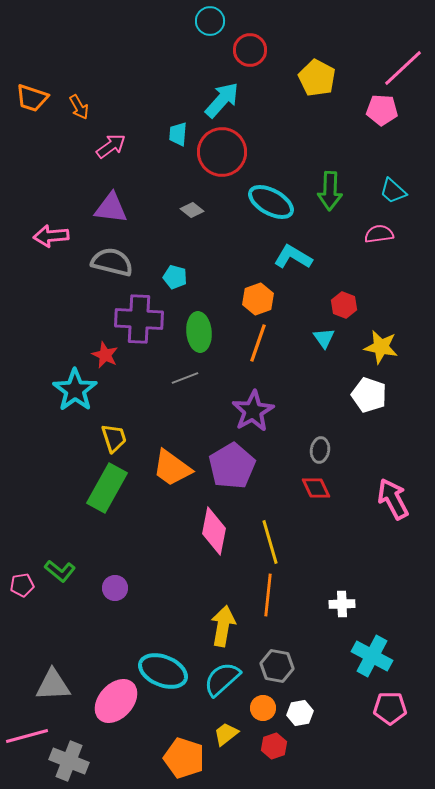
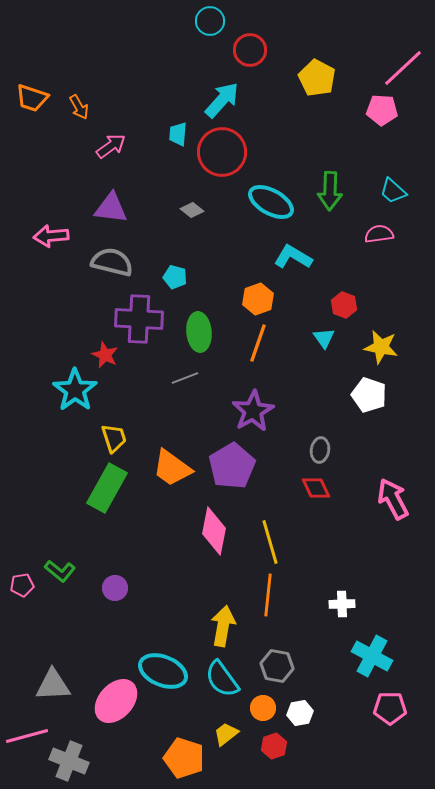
cyan semicircle at (222, 679): rotated 84 degrees counterclockwise
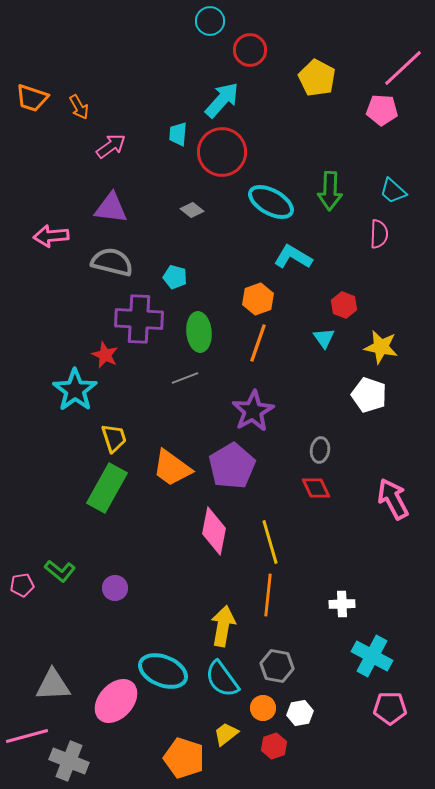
pink semicircle at (379, 234): rotated 100 degrees clockwise
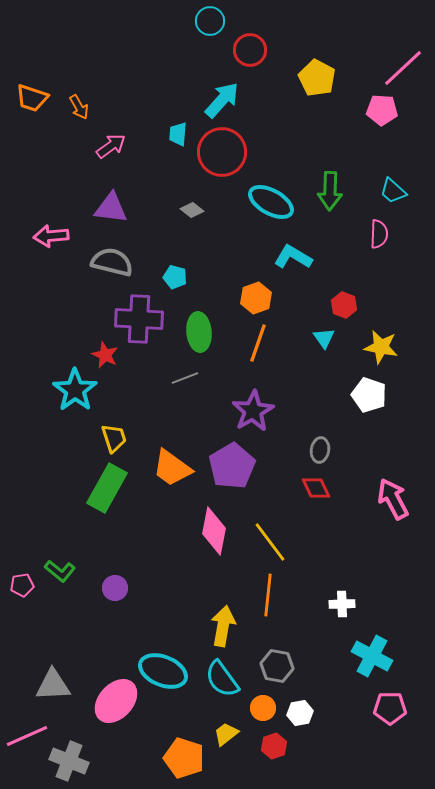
orange hexagon at (258, 299): moved 2 px left, 1 px up
yellow line at (270, 542): rotated 21 degrees counterclockwise
pink line at (27, 736): rotated 9 degrees counterclockwise
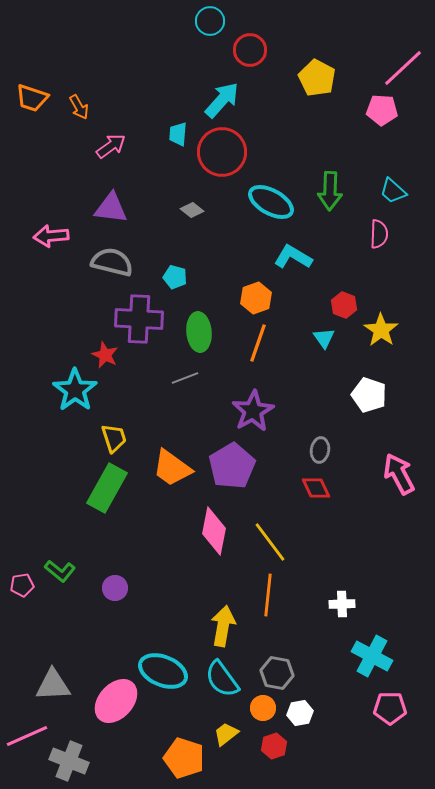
yellow star at (381, 347): moved 17 px up; rotated 24 degrees clockwise
pink arrow at (393, 499): moved 6 px right, 25 px up
gray hexagon at (277, 666): moved 7 px down
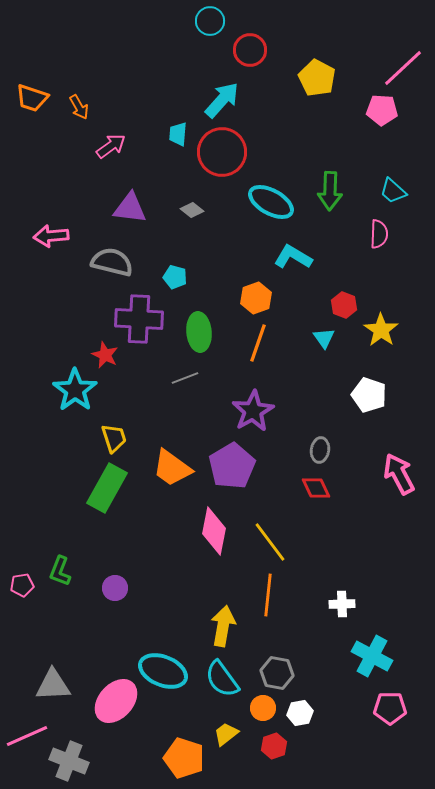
purple triangle at (111, 208): moved 19 px right
green L-shape at (60, 571): rotated 72 degrees clockwise
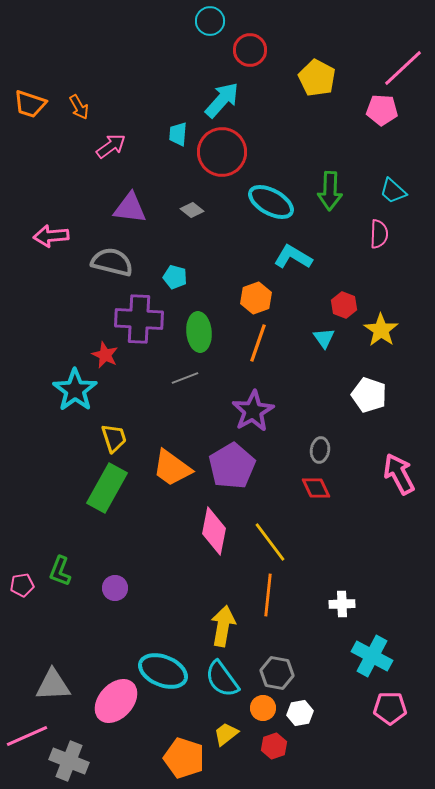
orange trapezoid at (32, 98): moved 2 px left, 6 px down
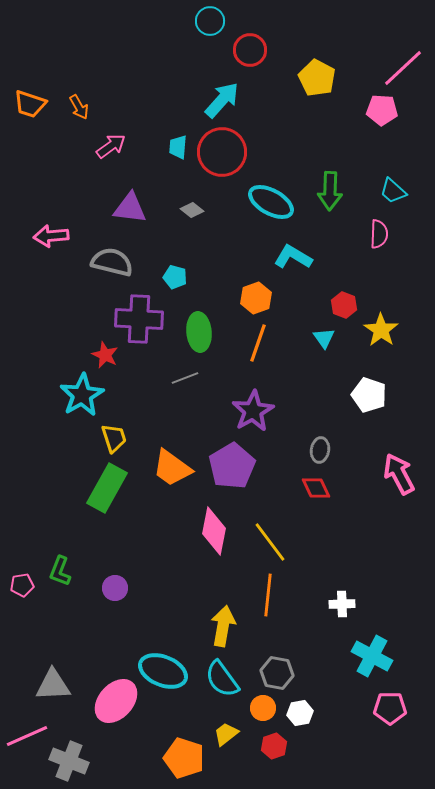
cyan trapezoid at (178, 134): moved 13 px down
cyan star at (75, 390): moved 7 px right, 5 px down; rotated 6 degrees clockwise
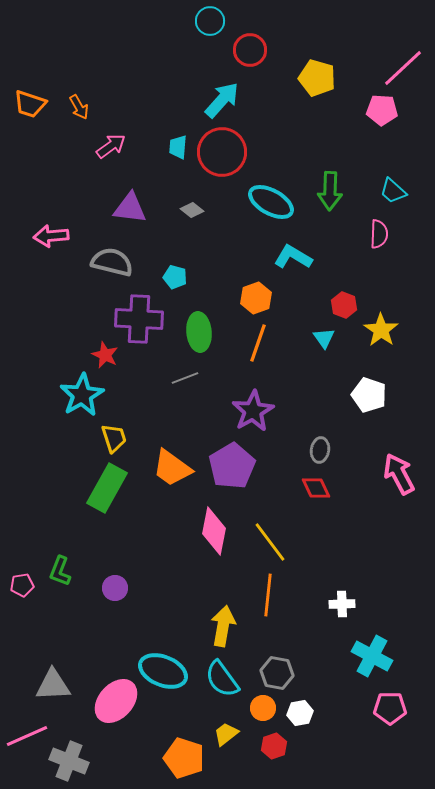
yellow pentagon at (317, 78): rotated 12 degrees counterclockwise
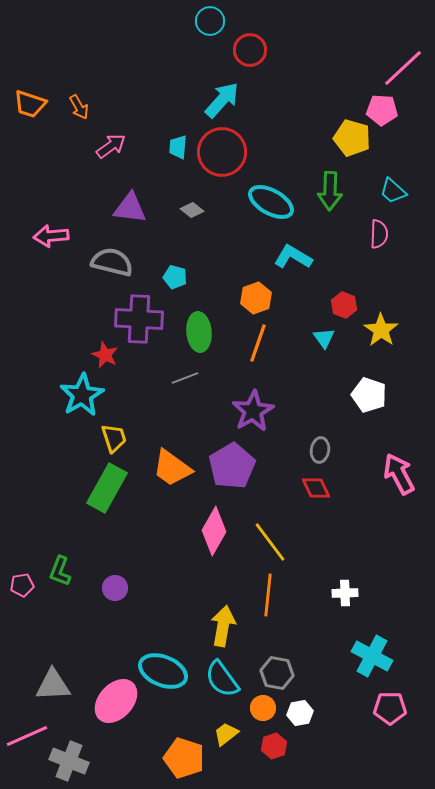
yellow pentagon at (317, 78): moved 35 px right, 60 px down
pink diamond at (214, 531): rotated 18 degrees clockwise
white cross at (342, 604): moved 3 px right, 11 px up
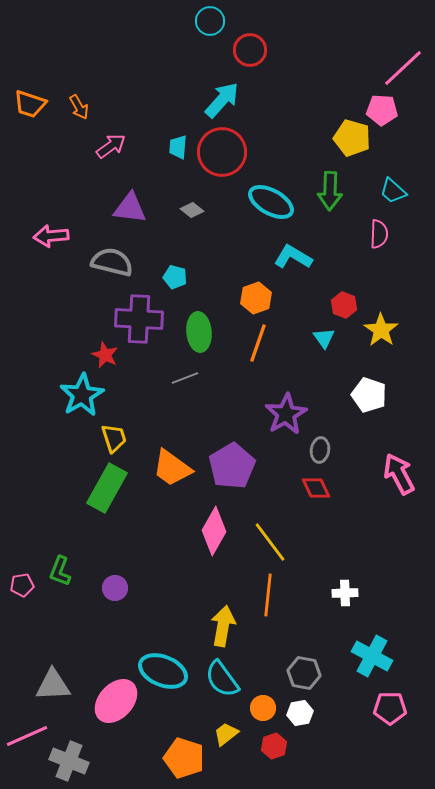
purple star at (253, 411): moved 33 px right, 3 px down
gray hexagon at (277, 673): moved 27 px right
